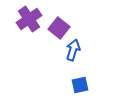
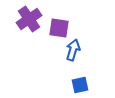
purple square: rotated 30 degrees counterclockwise
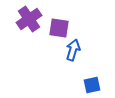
blue square: moved 12 px right
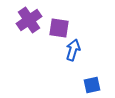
purple cross: moved 1 px down
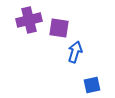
purple cross: rotated 20 degrees clockwise
blue arrow: moved 2 px right, 2 px down
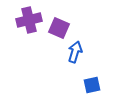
purple square: rotated 15 degrees clockwise
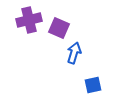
blue arrow: moved 1 px left, 1 px down
blue square: moved 1 px right
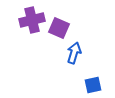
purple cross: moved 3 px right
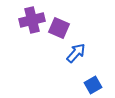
blue arrow: moved 2 px right; rotated 25 degrees clockwise
blue square: rotated 18 degrees counterclockwise
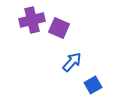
blue arrow: moved 4 px left, 9 px down
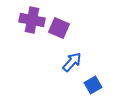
purple cross: rotated 25 degrees clockwise
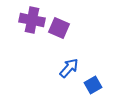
blue arrow: moved 3 px left, 6 px down
